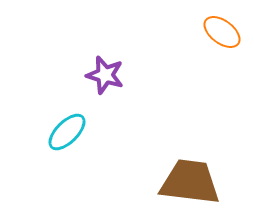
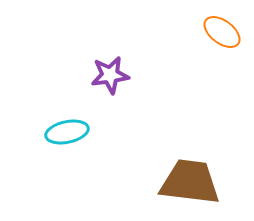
purple star: moved 5 px right; rotated 24 degrees counterclockwise
cyan ellipse: rotated 33 degrees clockwise
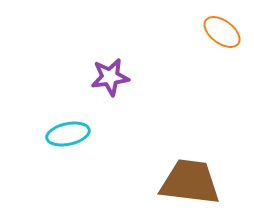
purple star: moved 2 px down
cyan ellipse: moved 1 px right, 2 px down
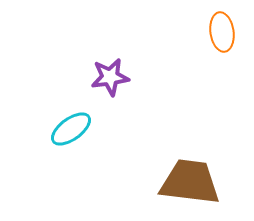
orange ellipse: rotated 45 degrees clockwise
cyan ellipse: moved 3 px right, 5 px up; rotated 24 degrees counterclockwise
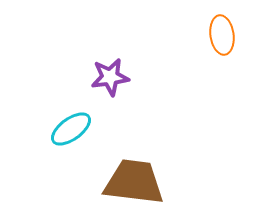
orange ellipse: moved 3 px down
brown trapezoid: moved 56 px left
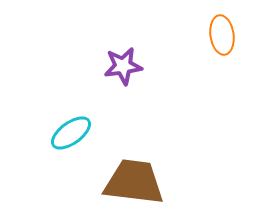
purple star: moved 13 px right, 11 px up
cyan ellipse: moved 4 px down
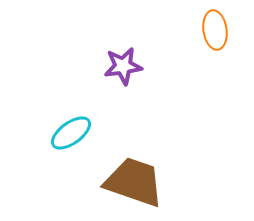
orange ellipse: moved 7 px left, 5 px up
brown trapezoid: rotated 12 degrees clockwise
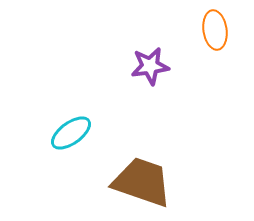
purple star: moved 27 px right
brown trapezoid: moved 8 px right
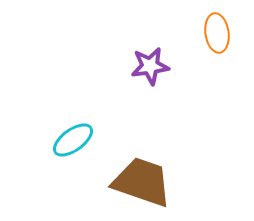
orange ellipse: moved 2 px right, 3 px down
cyan ellipse: moved 2 px right, 7 px down
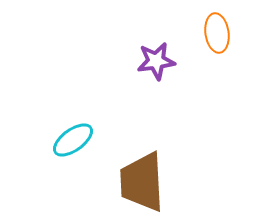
purple star: moved 6 px right, 5 px up
brown trapezoid: rotated 112 degrees counterclockwise
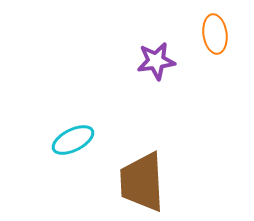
orange ellipse: moved 2 px left, 1 px down
cyan ellipse: rotated 9 degrees clockwise
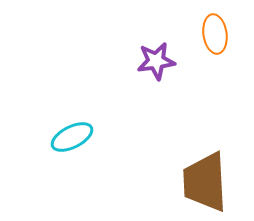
cyan ellipse: moved 1 px left, 3 px up
brown trapezoid: moved 63 px right
